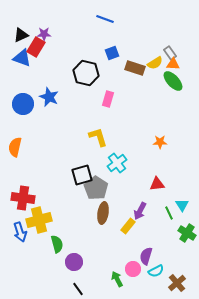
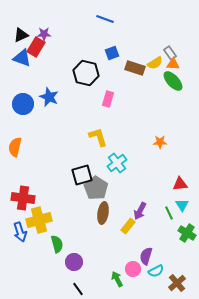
red triangle: moved 23 px right
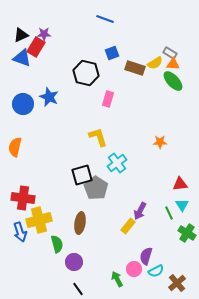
gray rectangle: rotated 24 degrees counterclockwise
brown ellipse: moved 23 px left, 10 px down
pink circle: moved 1 px right
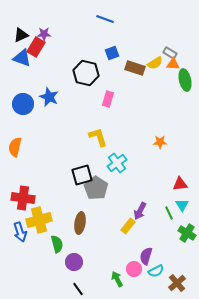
green ellipse: moved 12 px right, 1 px up; rotated 30 degrees clockwise
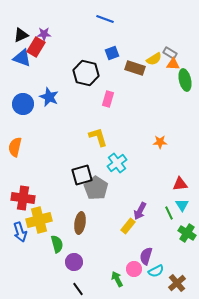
yellow semicircle: moved 1 px left, 4 px up
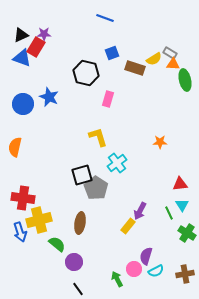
blue line: moved 1 px up
green semicircle: rotated 36 degrees counterclockwise
brown cross: moved 8 px right, 9 px up; rotated 30 degrees clockwise
